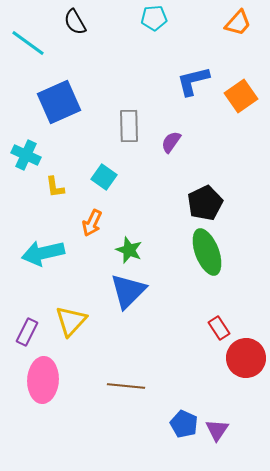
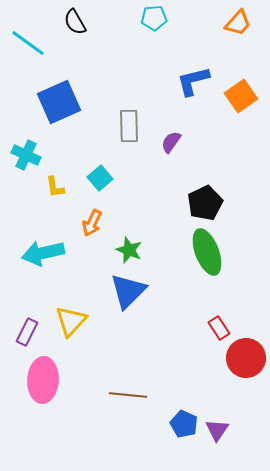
cyan square: moved 4 px left, 1 px down; rotated 15 degrees clockwise
brown line: moved 2 px right, 9 px down
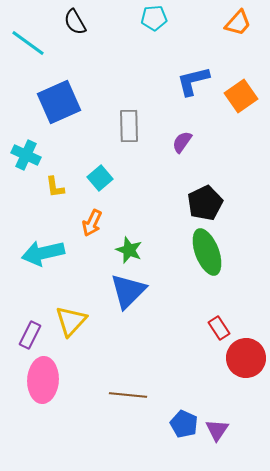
purple semicircle: moved 11 px right
purple rectangle: moved 3 px right, 3 px down
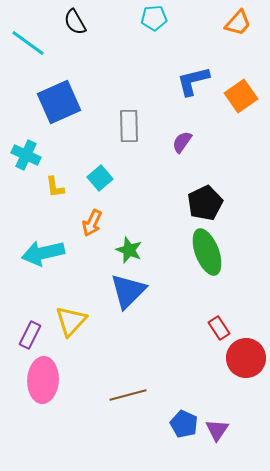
brown line: rotated 21 degrees counterclockwise
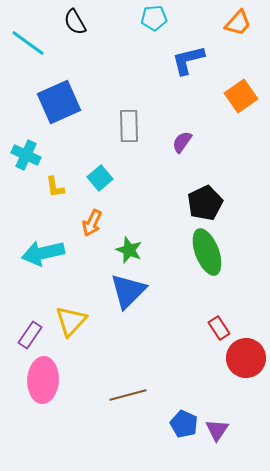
blue L-shape: moved 5 px left, 21 px up
purple rectangle: rotated 8 degrees clockwise
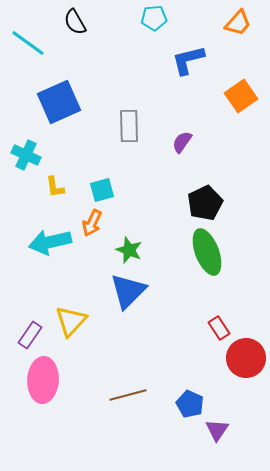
cyan square: moved 2 px right, 12 px down; rotated 25 degrees clockwise
cyan arrow: moved 7 px right, 11 px up
blue pentagon: moved 6 px right, 20 px up
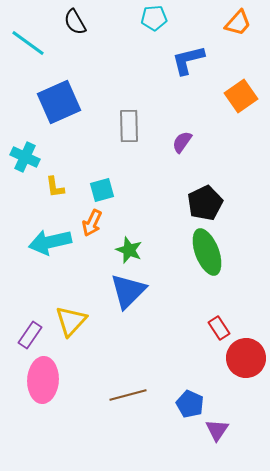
cyan cross: moved 1 px left, 2 px down
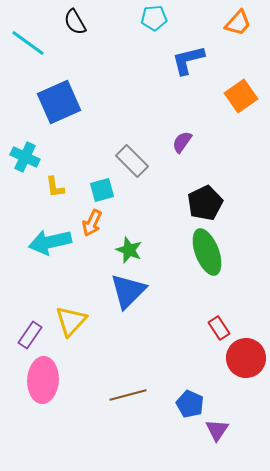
gray rectangle: moved 3 px right, 35 px down; rotated 44 degrees counterclockwise
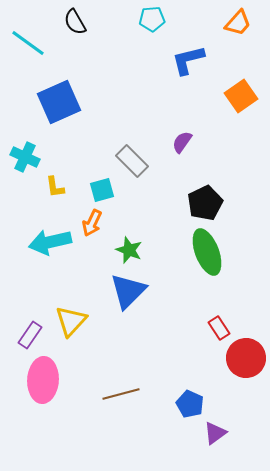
cyan pentagon: moved 2 px left, 1 px down
brown line: moved 7 px left, 1 px up
purple triangle: moved 2 px left, 3 px down; rotated 20 degrees clockwise
